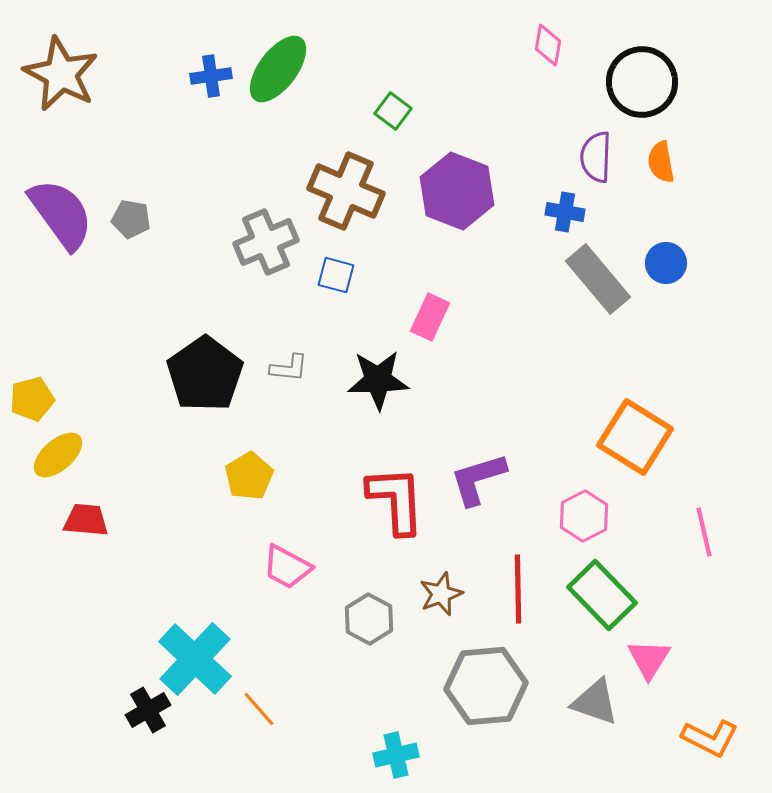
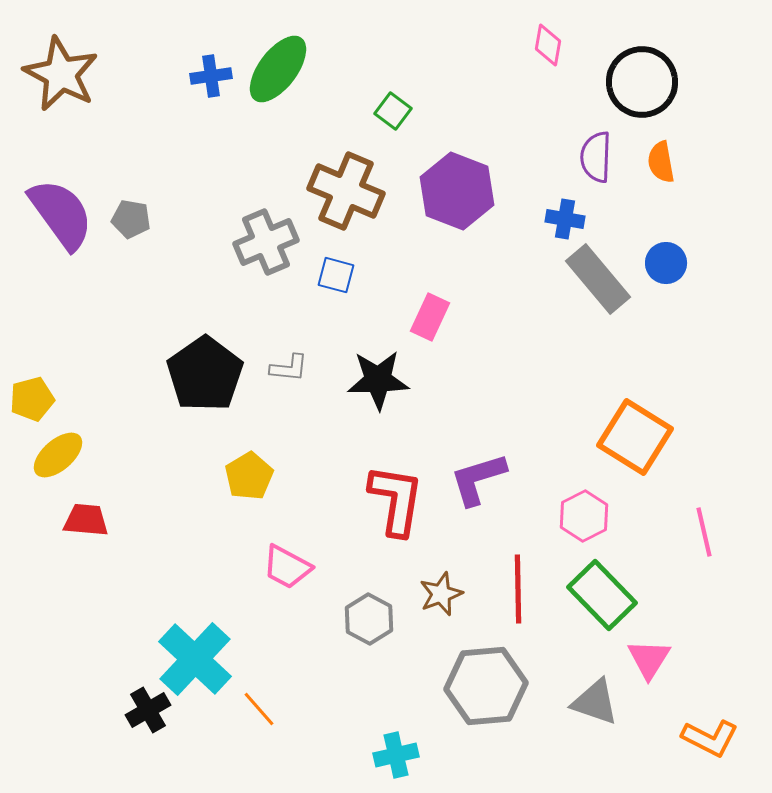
blue cross at (565, 212): moved 7 px down
red L-shape at (396, 500): rotated 12 degrees clockwise
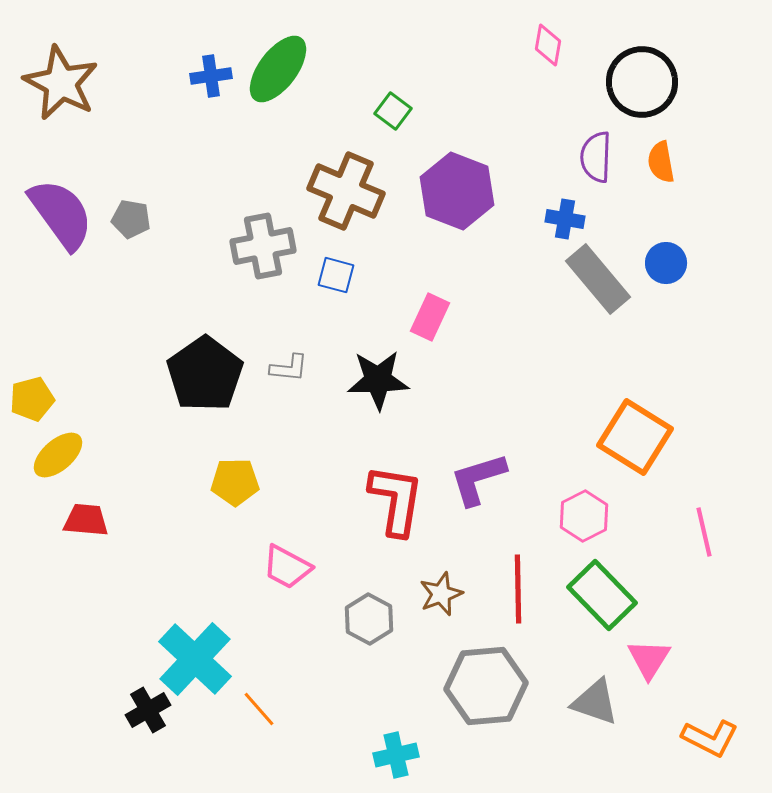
brown star at (61, 74): moved 9 px down
gray cross at (266, 242): moved 3 px left, 4 px down; rotated 12 degrees clockwise
yellow pentagon at (249, 476): moved 14 px left, 6 px down; rotated 30 degrees clockwise
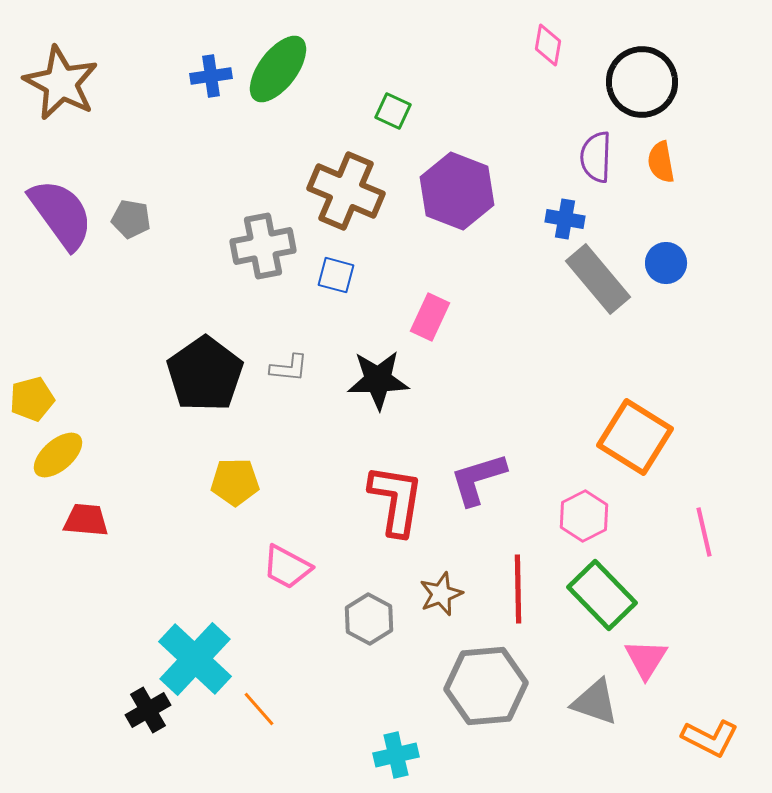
green square at (393, 111): rotated 12 degrees counterclockwise
pink triangle at (649, 659): moved 3 px left
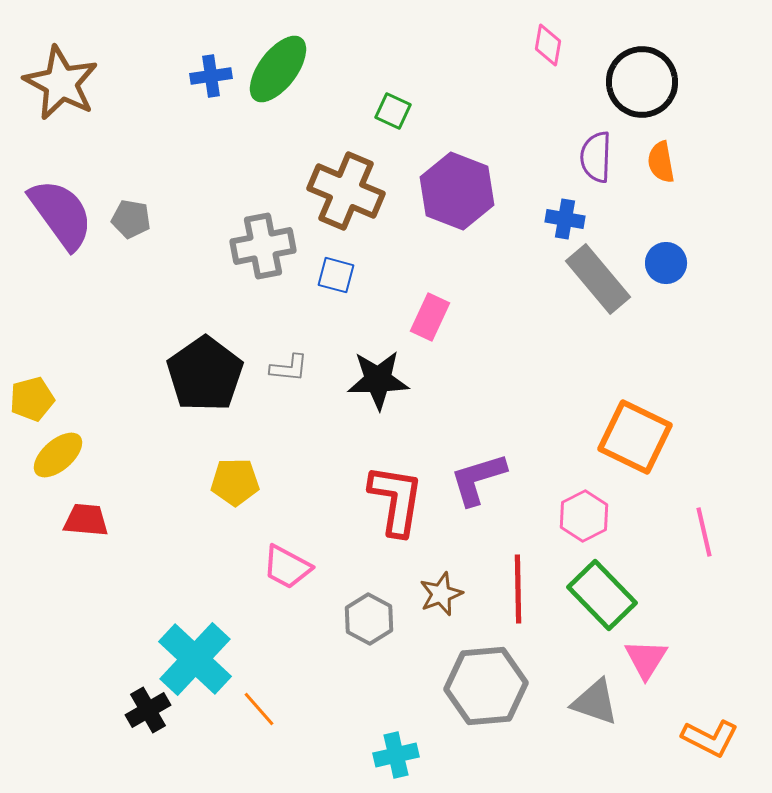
orange square at (635, 437): rotated 6 degrees counterclockwise
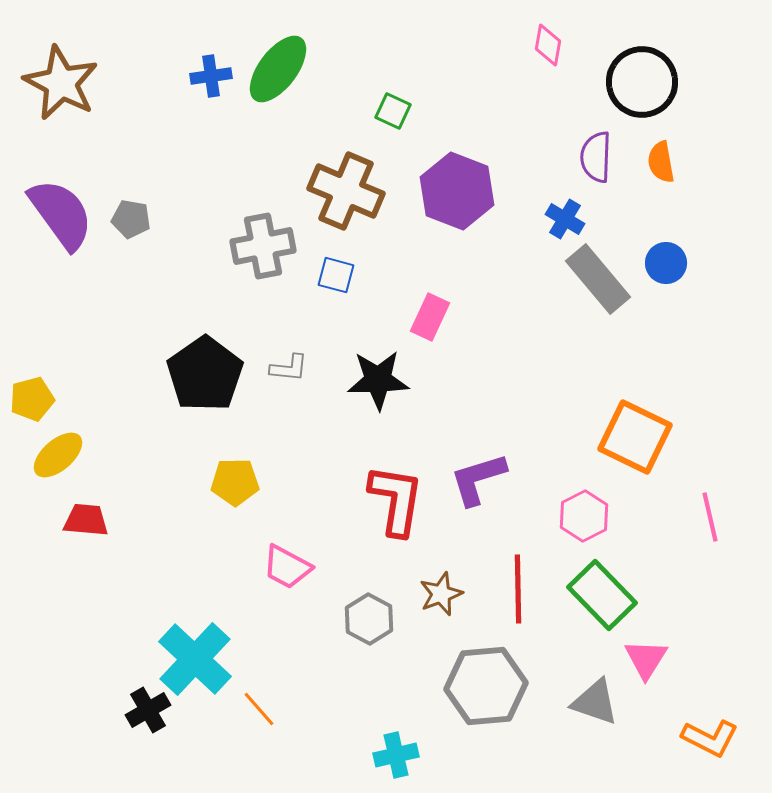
blue cross at (565, 219): rotated 21 degrees clockwise
pink line at (704, 532): moved 6 px right, 15 px up
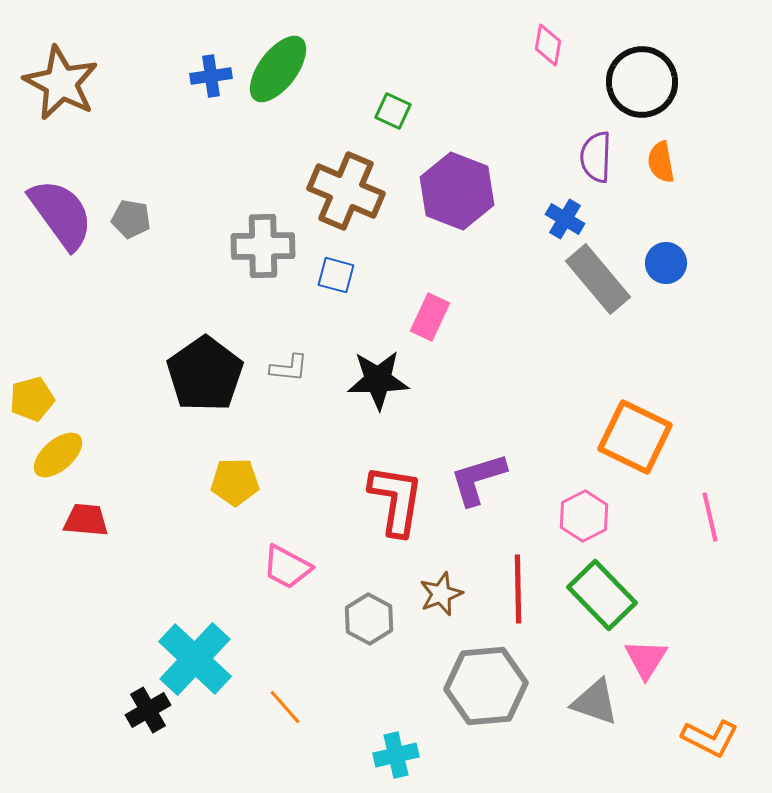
gray cross at (263, 246): rotated 10 degrees clockwise
orange line at (259, 709): moved 26 px right, 2 px up
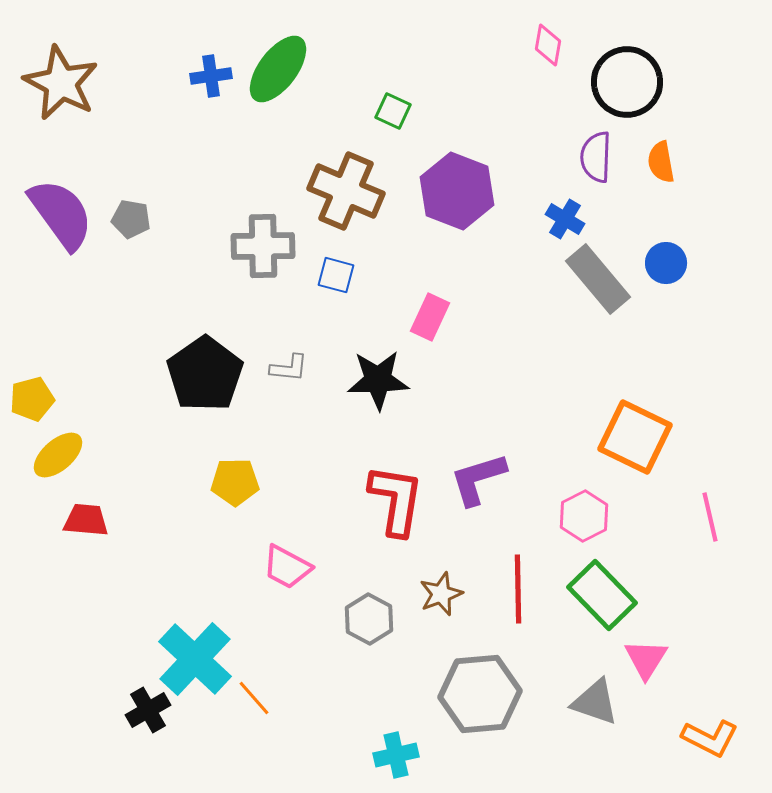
black circle at (642, 82): moved 15 px left
gray hexagon at (486, 686): moved 6 px left, 8 px down
orange line at (285, 707): moved 31 px left, 9 px up
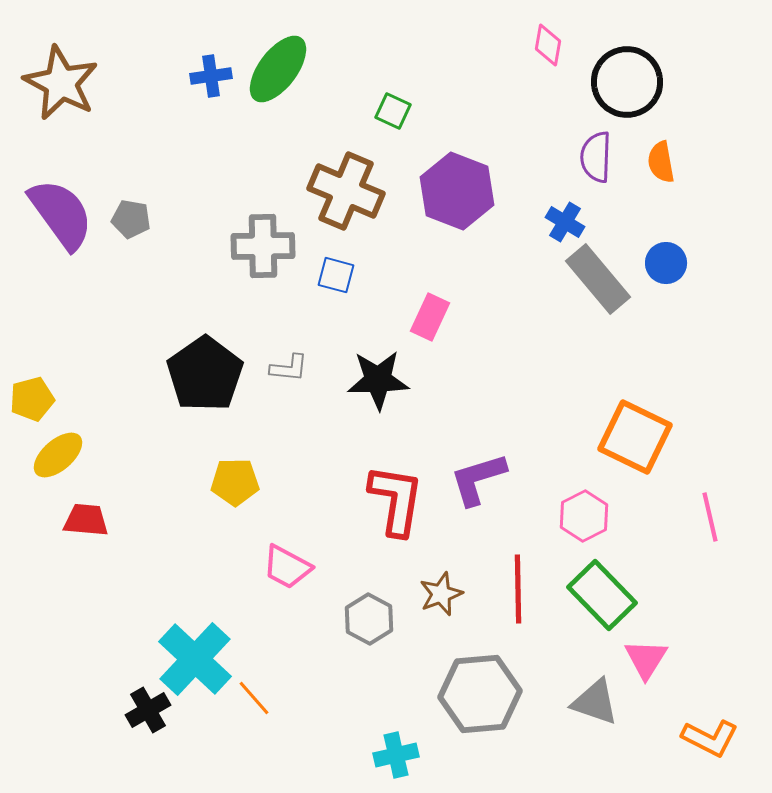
blue cross at (565, 219): moved 3 px down
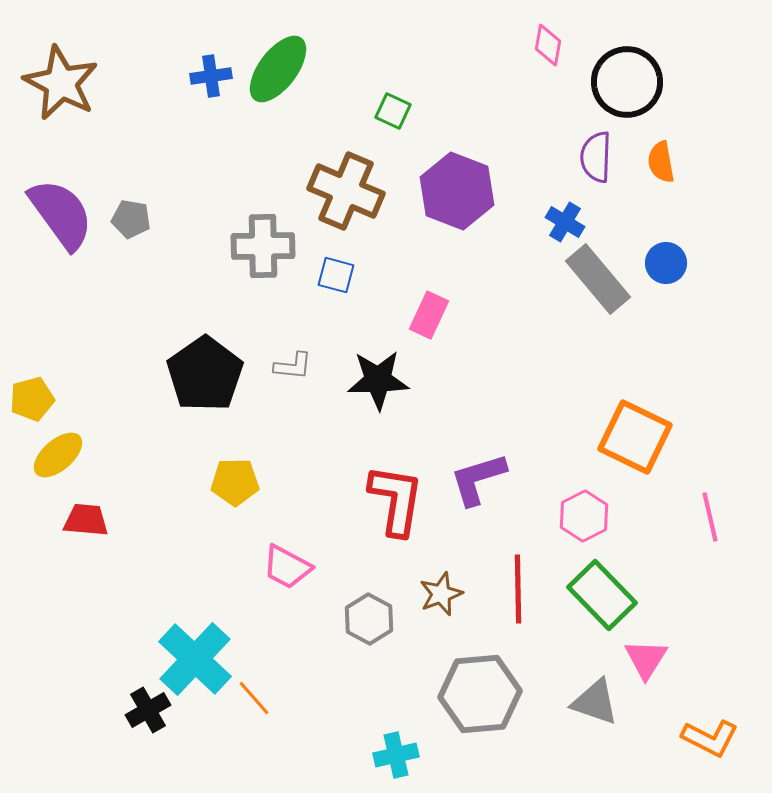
pink rectangle at (430, 317): moved 1 px left, 2 px up
gray L-shape at (289, 368): moved 4 px right, 2 px up
